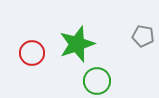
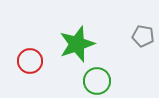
red circle: moved 2 px left, 8 px down
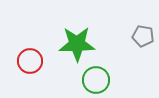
green star: rotated 18 degrees clockwise
green circle: moved 1 px left, 1 px up
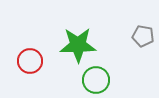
green star: moved 1 px right, 1 px down
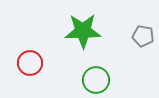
green star: moved 5 px right, 14 px up
red circle: moved 2 px down
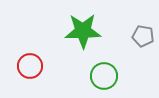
red circle: moved 3 px down
green circle: moved 8 px right, 4 px up
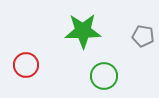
red circle: moved 4 px left, 1 px up
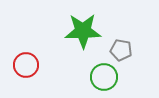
gray pentagon: moved 22 px left, 14 px down
green circle: moved 1 px down
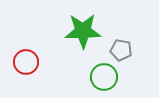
red circle: moved 3 px up
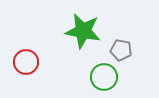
green star: rotated 12 degrees clockwise
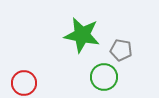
green star: moved 1 px left, 4 px down
red circle: moved 2 px left, 21 px down
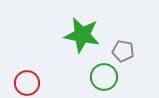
gray pentagon: moved 2 px right, 1 px down
red circle: moved 3 px right
